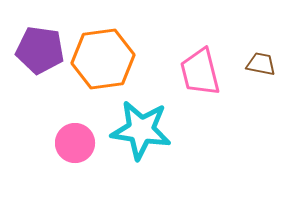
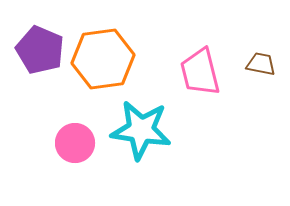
purple pentagon: rotated 15 degrees clockwise
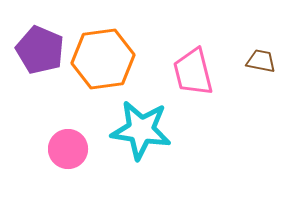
brown trapezoid: moved 3 px up
pink trapezoid: moved 7 px left
pink circle: moved 7 px left, 6 px down
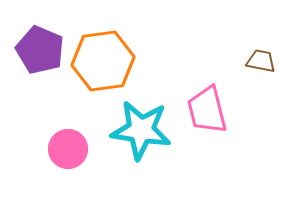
orange hexagon: moved 2 px down
pink trapezoid: moved 14 px right, 38 px down
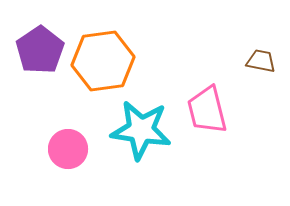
purple pentagon: rotated 15 degrees clockwise
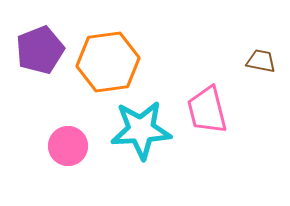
purple pentagon: rotated 12 degrees clockwise
orange hexagon: moved 5 px right, 1 px down
cyan star: rotated 12 degrees counterclockwise
pink circle: moved 3 px up
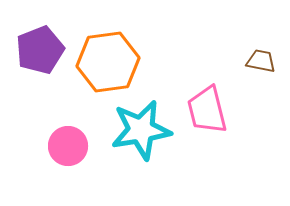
cyan star: rotated 6 degrees counterclockwise
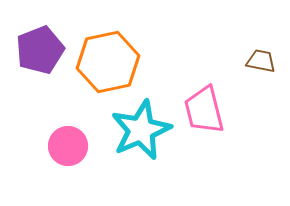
orange hexagon: rotated 4 degrees counterclockwise
pink trapezoid: moved 3 px left
cyan star: rotated 14 degrees counterclockwise
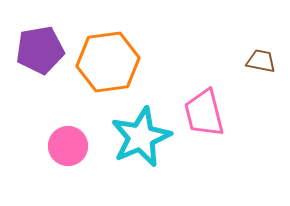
purple pentagon: rotated 12 degrees clockwise
orange hexagon: rotated 4 degrees clockwise
pink trapezoid: moved 3 px down
cyan star: moved 7 px down
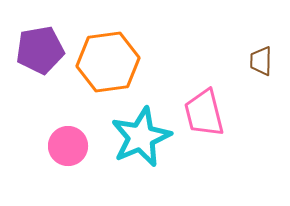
brown trapezoid: rotated 100 degrees counterclockwise
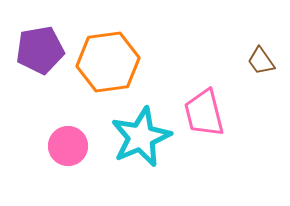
brown trapezoid: rotated 36 degrees counterclockwise
